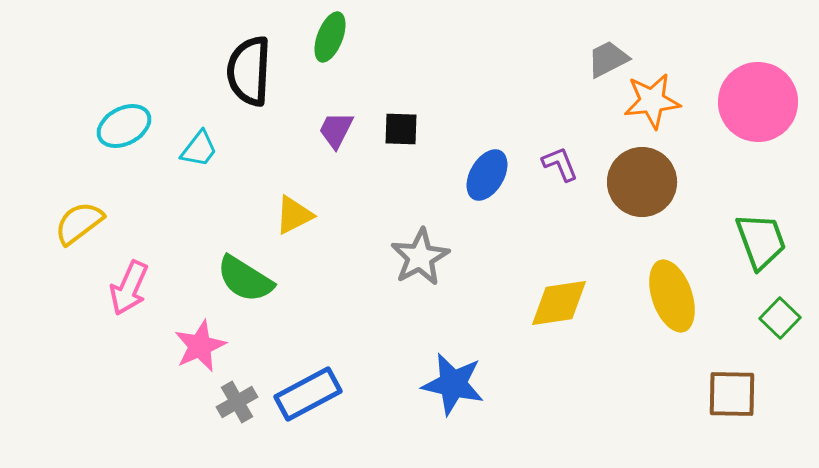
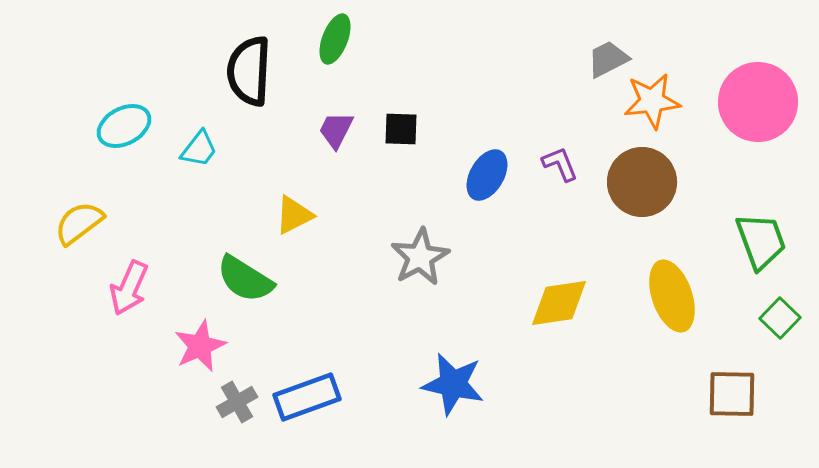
green ellipse: moved 5 px right, 2 px down
blue rectangle: moved 1 px left, 3 px down; rotated 8 degrees clockwise
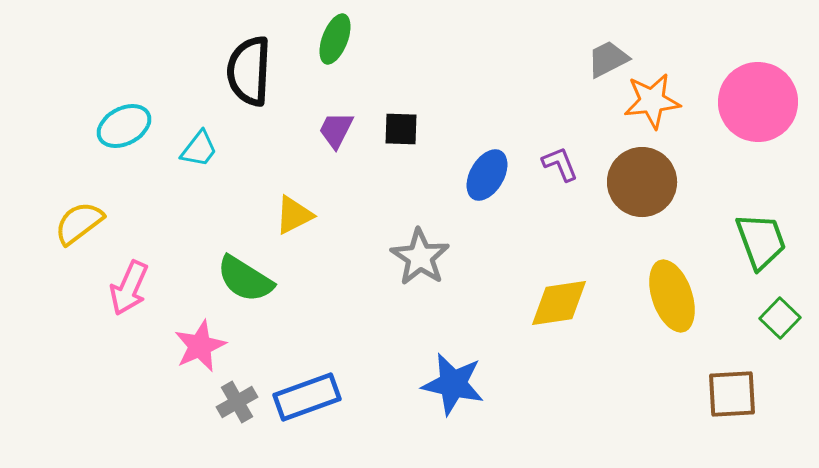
gray star: rotated 10 degrees counterclockwise
brown square: rotated 4 degrees counterclockwise
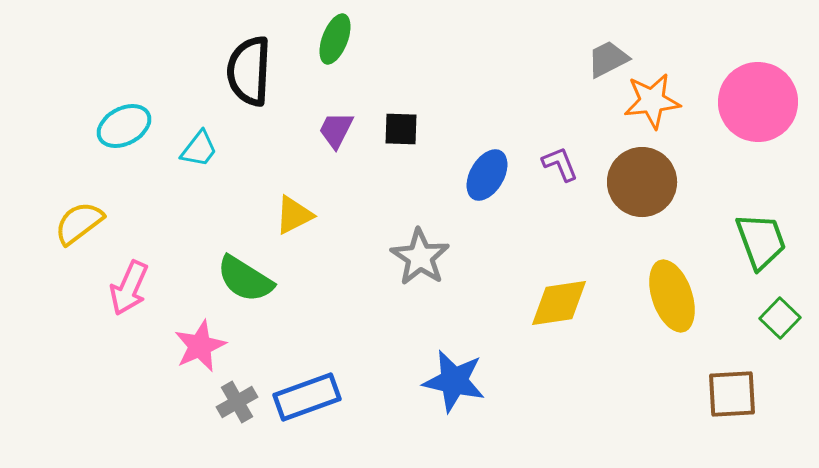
blue star: moved 1 px right, 3 px up
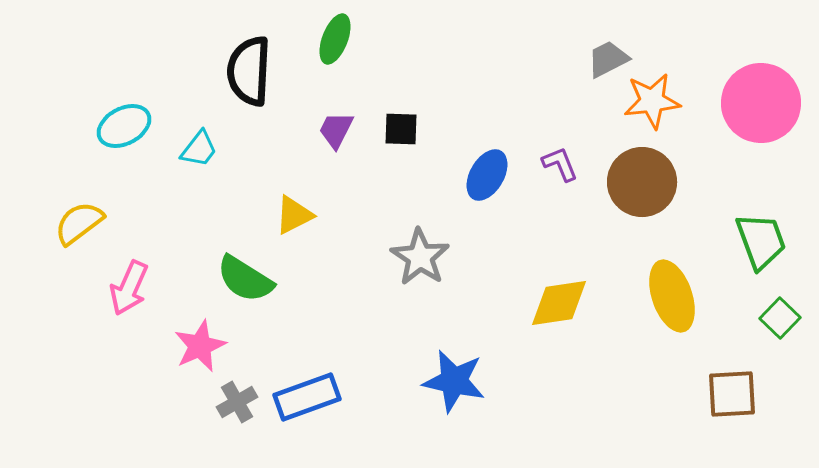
pink circle: moved 3 px right, 1 px down
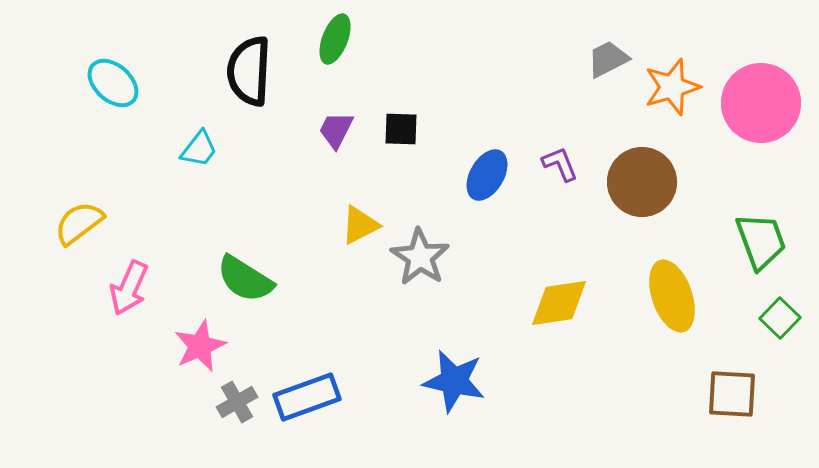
orange star: moved 20 px right, 14 px up; rotated 10 degrees counterclockwise
cyan ellipse: moved 11 px left, 43 px up; rotated 70 degrees clockwise
yellow triangle: moved 66 px right, 10 px down
brown square: rotated 6 degrees clockwise
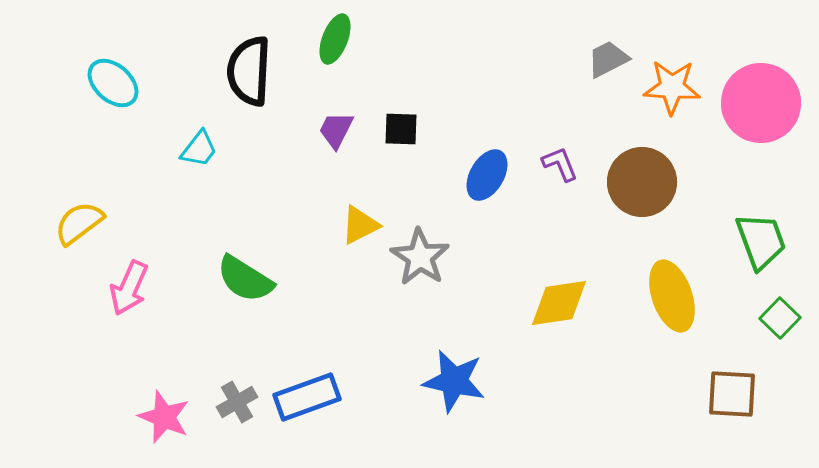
orange star: rotated 20 degrees clockwise
pink star: moved 36 px left, 71 px down; rotated 26 degrees counterclockwise
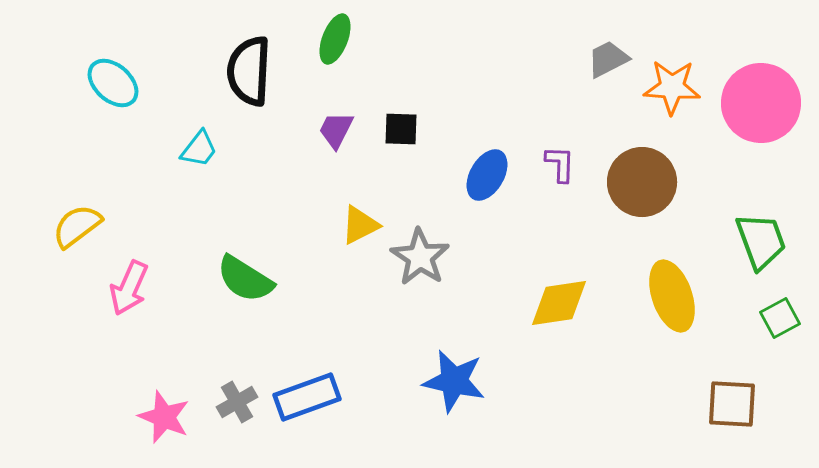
purple L-shape: rotated 24 degrees clockwise
yellow semicircle: moved 2 px left, 3 px down
green square: rotated 18 degrees clockwise
brown square: moved 10 px down
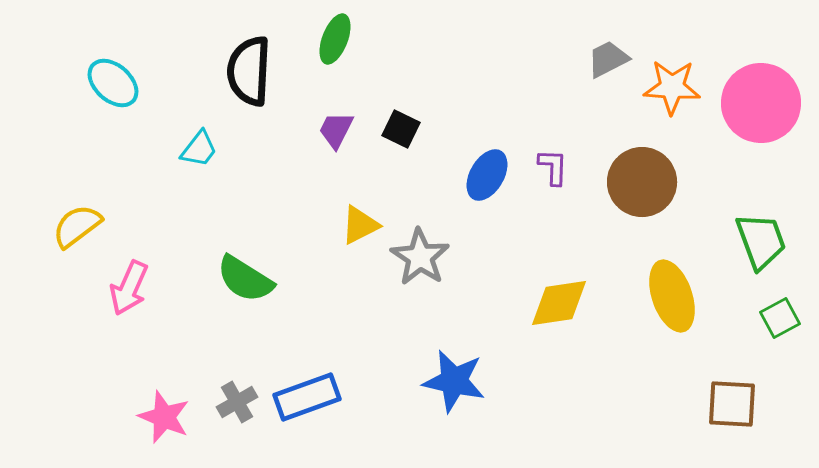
black square: rotated 24 degrees clockwise
purple L-shape: moved 7 px left, 3 px down
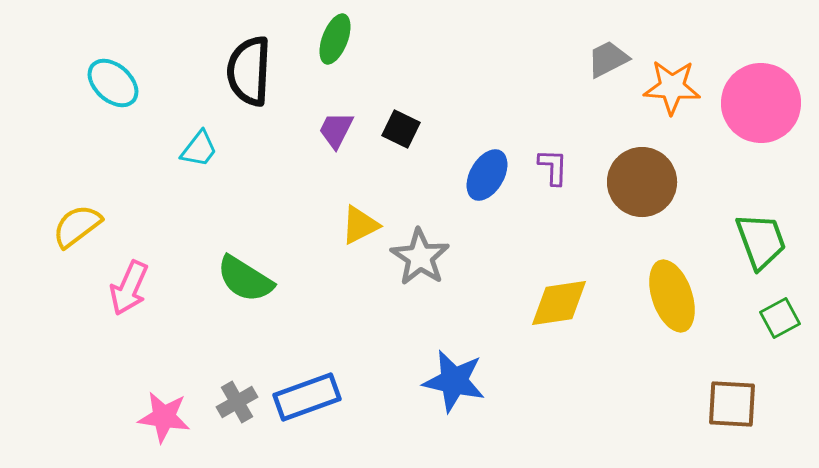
pink star: rotated 14 degrees counterclockwise
